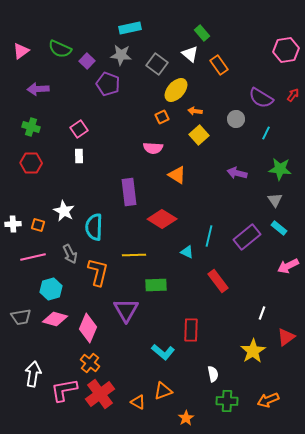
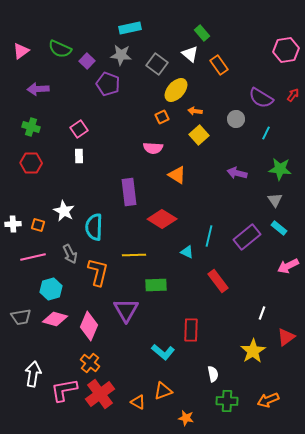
pink diamond at (88, 328): moved 1 px right, 2 px up
orange star at (186, 418): rotated 28 degrees counterclockwise
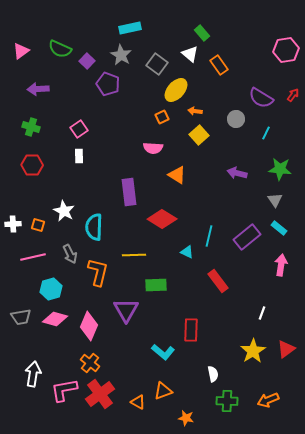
gray star at (121, 55): rotated 25 degrees clockwise
red hexagon at (31, 163): moved 1 px right, 2 px down
pink arrow at (288, 266): moved 7 px left, 1 px up; rotated 125 degrees clockwise
red triangle at (286, 337): moved 12 px down
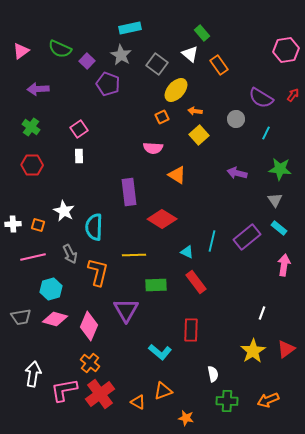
green cross at (31, 127): rotated 18 degrees clockwise
cyan line at (209, 236): moved 3 px right, 5 px down
pink arrow at (281, 265): moved 3 px right
red rectangle at (218, 281): moved 22 px left, 1 px down
cyan L-shape at (163, 352): moved 3 px left
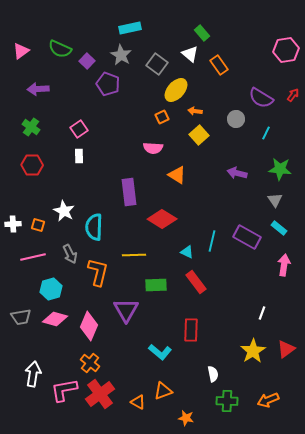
purple rectangle at (247, 237): rotated 68 degrees clockwise
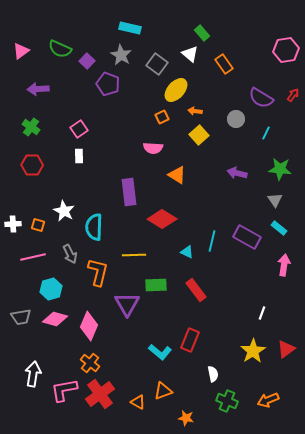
cyan rectangle at (130, 28): rotated 25 degrees clockwise
orange rectangle at (219, 65): moved 5 px right, 1 px up
red rectangle at (196, 282): moved 8 px down
purple triangle at (126, 310): moved 1 px right, 6 px up
red rectangle at (191, 330): moved 1 px left, 10 px down; rotated 20 degrees clockwise
green cross at (227, 401): rotated 20 degrees clockwise
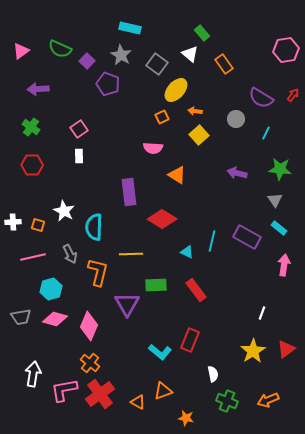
white cross at (13, 224): moved 2 px up
yellow line at (134, 255): moved 3 px left, 1 px up
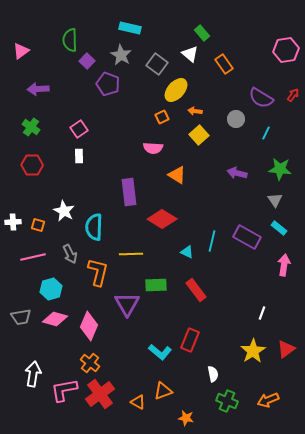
green semicircle at (60, 49): moved 10 px right, 9 px up; rotated 65 degrees clockwise
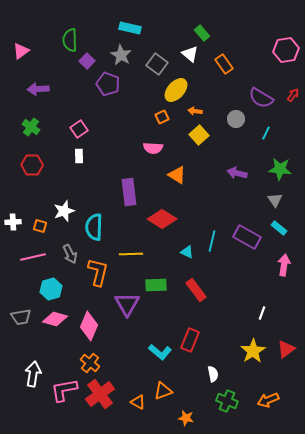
white star at (64, 211): rotated 25 degrees clockwise
orange square at (38, 225): moved 2 px right, 1 px down
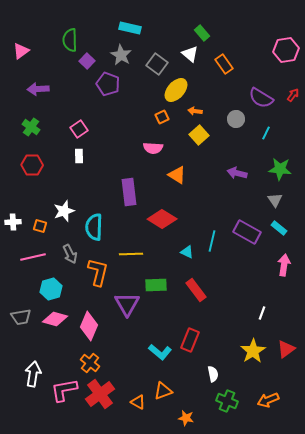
purple rectangle at (247, 237): moved 5 px up
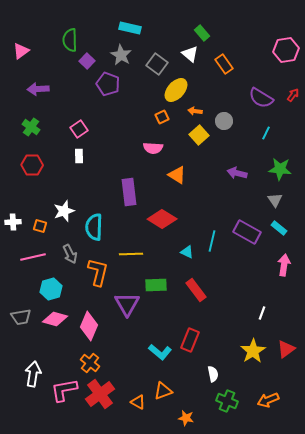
gray circle at (236, 119): moved 12 px left, 2 px down
